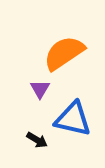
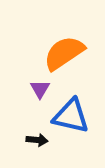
blue triangle: moved 2 px left, 3 px up
black arrow: rotated 25 degrees counterclockwise
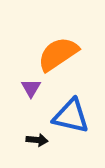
orange semicircle: moved 6 px left, 1 px down
purple triangle: moved 9 px left, 1 px up
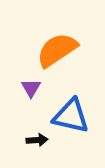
orange semicircle: moved 1 px left, 4 px up
black arrow: rotated 10 degrees counterclockwise
